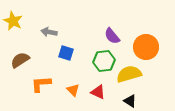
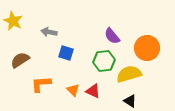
orange circle: moved 1 px right, 1 px down
red triangle: moved 5 px left, 1 px up
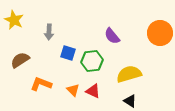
yellow star: moved 1 px right, 1 px up
gray arrow: rotated 98 degrees counterclockwise
orange circle: moved 13 px right, 15 px up
blue square: moved 2 px right
green hexagon: moved 12 px left
orange L-shape: rotated 25 degrees clockwise
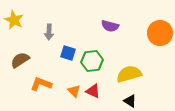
purple semicircle: moved 2 px left, 10 px up; rotated 36 degrees counterclockwise
orange triangle: moved 1 px right, 1 px down
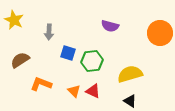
yellow semicircle: moved 1 px right
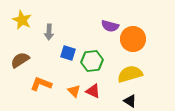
yellow star: moved 8 px right
orange circle: moved 27 px left, 6 px down
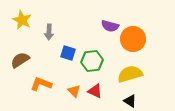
red triangle: moved 2 px right
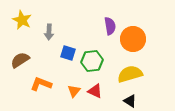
purple semicircle: rotated 114 degrees counterclockwise
orange triangle: rotated 24 degrees clockwise
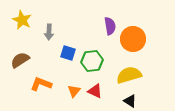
yellow semicircle: moved 1 px left, 1 px down
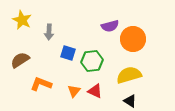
purple semicircle: rotated 84 degrees clockwise
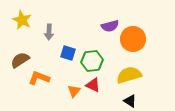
orange L-shape: moved 2 px left, 6 px up
red triangle: moved 2 px left, 6 px up
